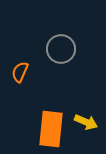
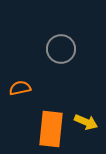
orange semicircle: moved 16 px down; rotated 55 degrees clockwise
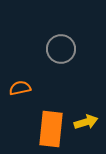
yellow arrow: rotated 40 degrees counterclockwise
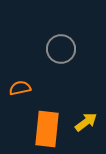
yellow arrow: rotated 20 degrees counterclockwise
orange rectangle: moved 4 px left
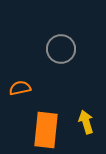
yellow arrow: rotated 70 degrees counterclockwise
orange rectangle: moved 1 px left, 1 px down
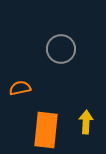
yellow arrow: rotated 20 degrees clockwise
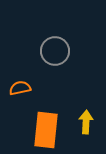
gray circle: moved 6 px left, 2 px down
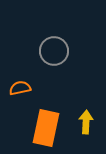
gray circle: moved 1 px left
orange rectangle: moved 2 px up; rotated 6 degrees clockwise
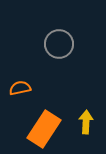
gray circle: moved 5 px right, 7 px up
orange rectangle: moved 2 px left, 1 px down; rotated 21 degrees clockwise
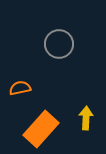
yellow arrow: moved 4 px up
orange rectangle: moved 3 px left; rotated 9 degrees clockwise
